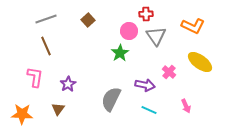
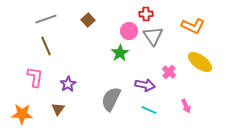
gray triangle: moved 3 px left
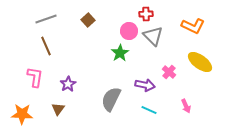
gray triangle: rotated 10 degrees counterclockwise
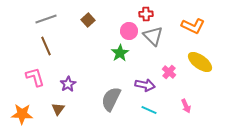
pink L-shape: rotated 25 degrees counterclockwise
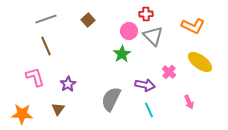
green star: moved 2 px right, 1 px down
pink arrow: moved 3 px right, 4 px up
cyan line: rotated 42 degrees clockwise
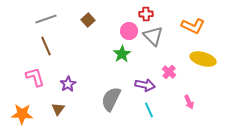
yellow ellipse: moved 3 px right, 3 px up; rotated 20 degrees counterclockwise
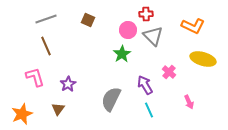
brown square: rotated 24 degrees counterclockwise
pink circle: moved 1 px left, 1 px up
purple arrow: rotated 132 degrees counterclockwise
orange star: rotated 25 degrees counterclockwise
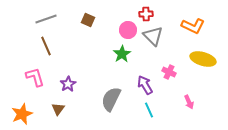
pink cross: rotated 16 degrees counterclockwise
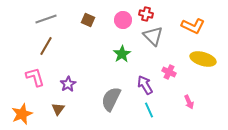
red cross: rotated 16 degrees clockwise
pink circle: moved 5 px left, 10 px up
brown line: rotated 54 degrees clockwise
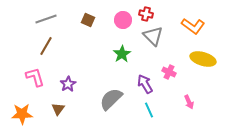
orange L-shape: rotated 10 degrees clockwise
purple arrow: moved 1 px up
gray semicircle: rotated 20 degrees clockwise
orange star: rotated 20 degrees clockwise
